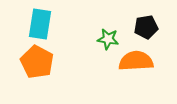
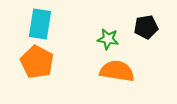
orange semicircle: moved 19 px left, 10 px down; rotated 12 degrees clockwise
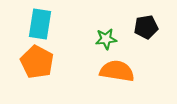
green star: moved 2 px left; rotated 15 degrees counterclockwise
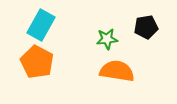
cyan rectangle: moved 1 px right, 1 px down; rotated 20 degrees clockwise
green star: moved 1 px right
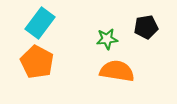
cyan rectangle: moved 1 px left, 2 px up; rotated 8 degrees clockwise
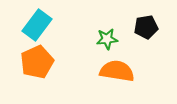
cyan rectangle: moved 3 px left, 2 px down
orange pentagon: rotated 20 degrees clockwise
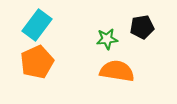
black pentagon: moved 4 px left
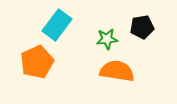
cyan rectangle: moved 20 px right
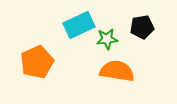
cyan rectangle: moved 22 px right; rotated 28 degrees clockwise
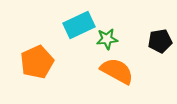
black pentagon: moved 18 px right, 14 px down
orange semicircle: rotated 20 degrees clockwise
